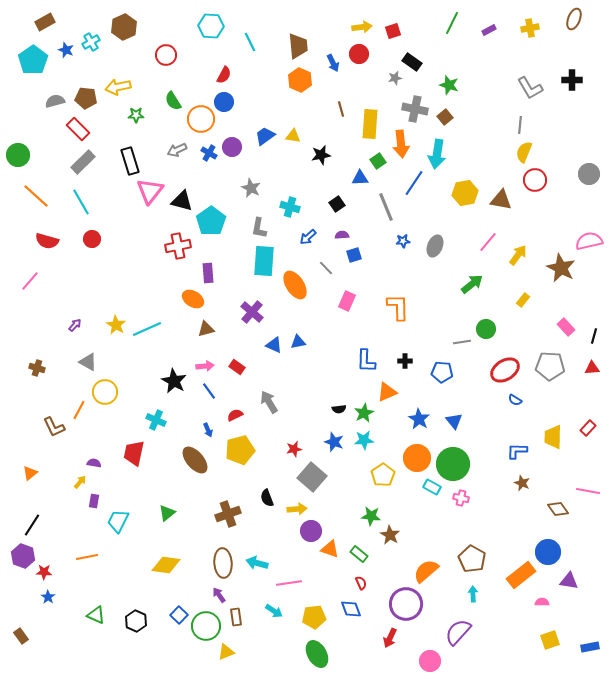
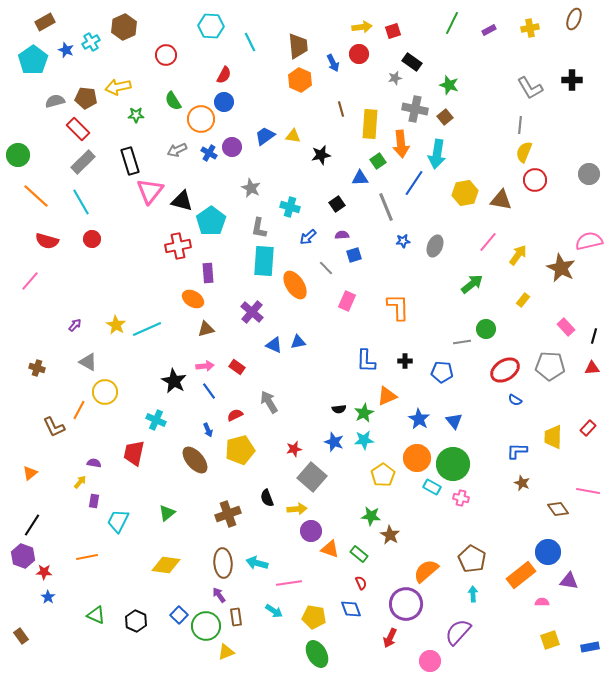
orange triangle at (387, 392): moved 4 px down
yellow pentagon at (314, 617): rotated 15 degrees clockwise
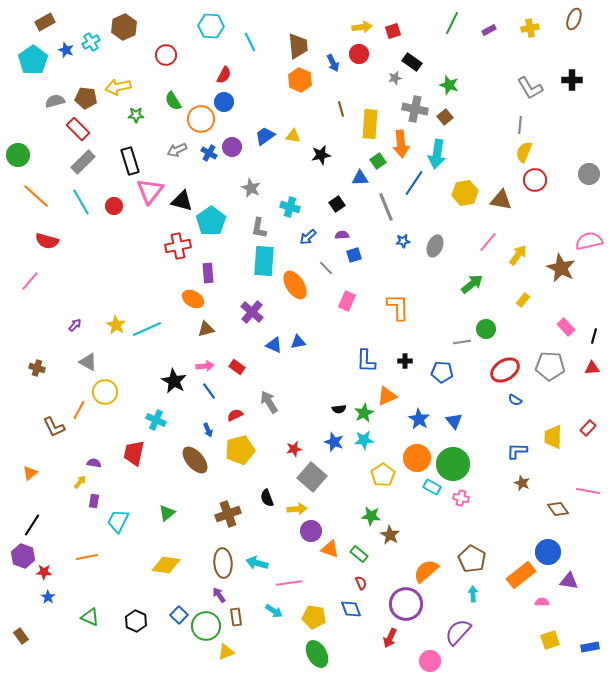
red circle at (92, 239): moved 22 px right, 33 px up
green triangle at (96, 615): moved 6 px left, 2 px down
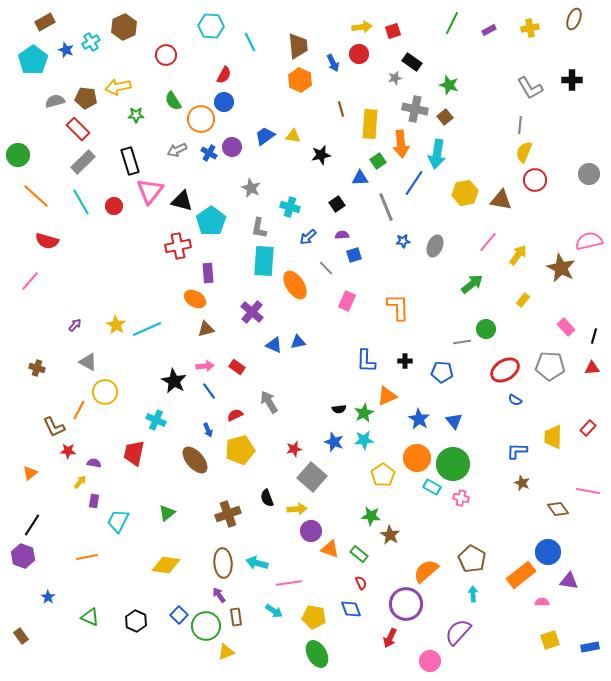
orange ellipse at (193, 299): moved 2 px right
red star at (44, 572): moved 24 px right, 121 px up
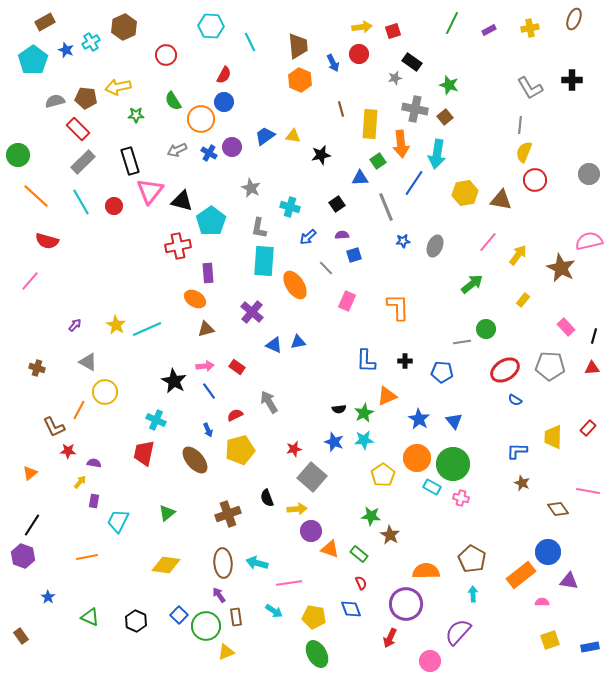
red trapezoid at (134, 453): moved 10 px right
orange semicircle at (426, 571): rotated 40 degrees clockwise
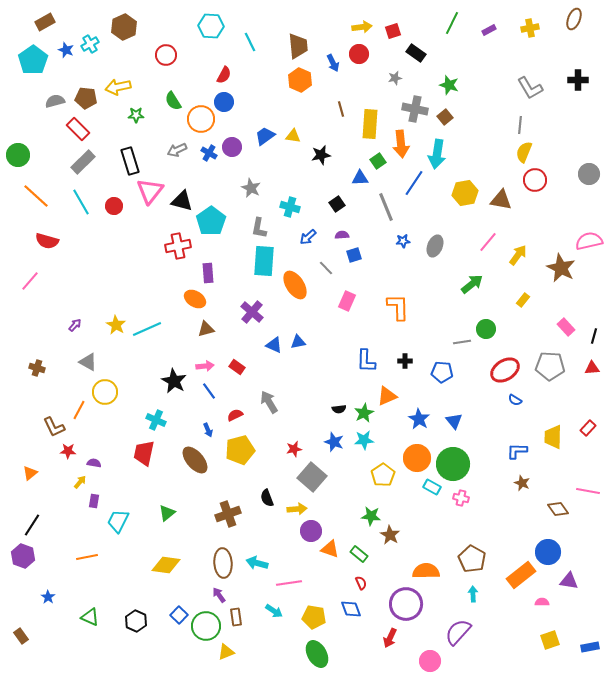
cyan cross at (91, 42): moved 1 px left, 2 px down
black rectangle at (412, 62): moved 4 px right, 9 px up
black cross at (572, 80): moved 6 px right
